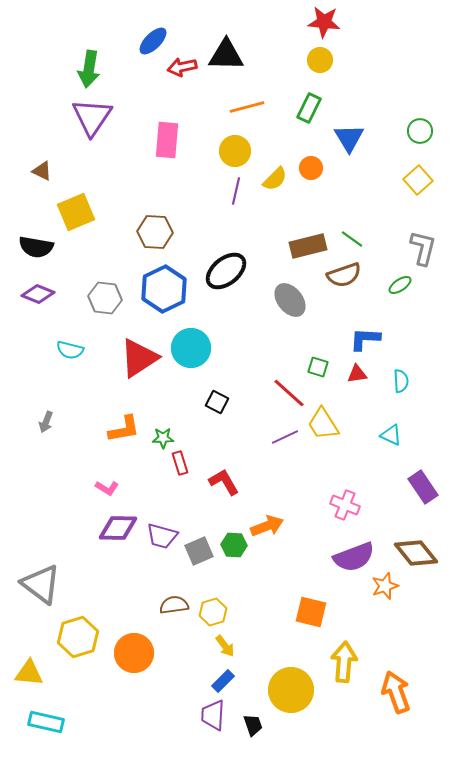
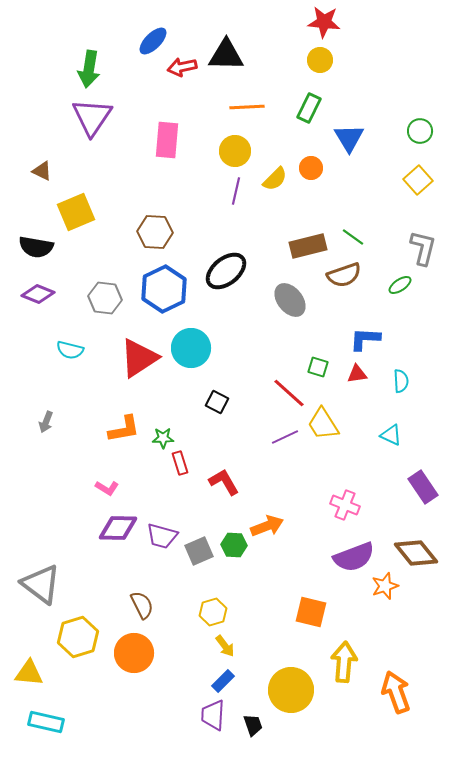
orange line at (247, 107): rotated 12 degrees clockwise
green line at (352, 239): moved 1 px right, 2 px up
brown semicircle at (174, 605): moved 32 px left; rotated 72 degrees clockwise
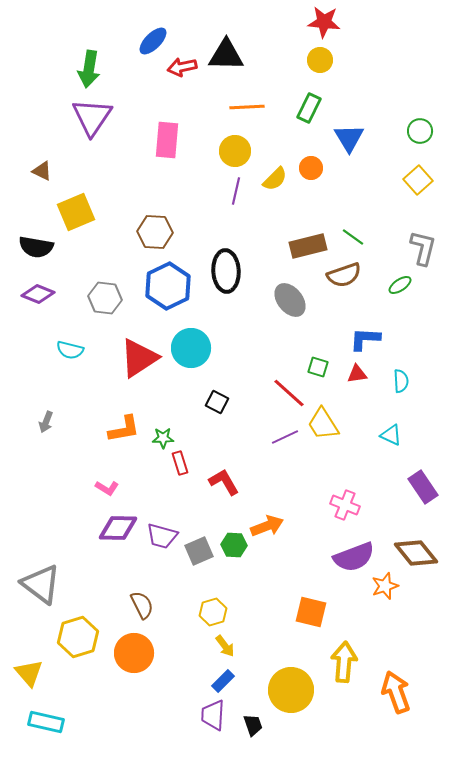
black ellipse at (226, 271): rotated 54 degrees counterclockwise
blue hexagon at (164, 289): moved 4 px right, 3 px up
yellow triangle at (29, 673): rotated 44 degrees clockwise
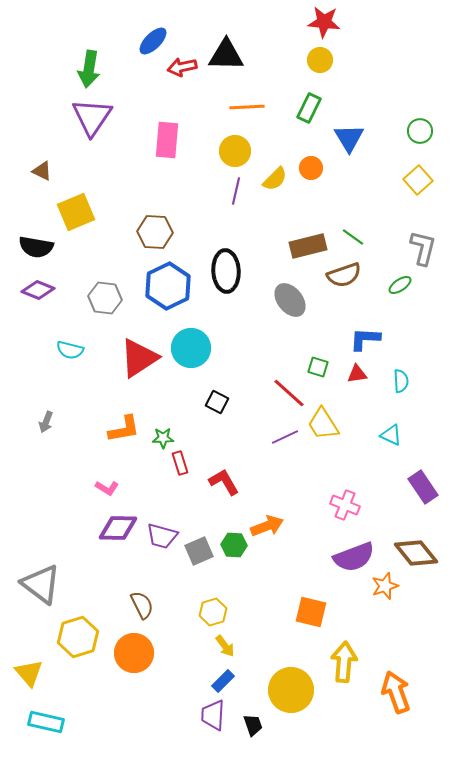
purple diamond at (38, 294): moved 4 px up
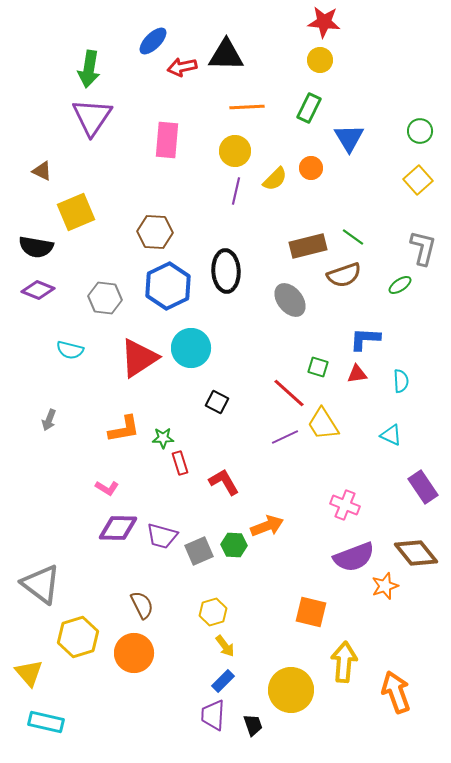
gray arrow at (46, 422): moved 3 px right, 2 px up
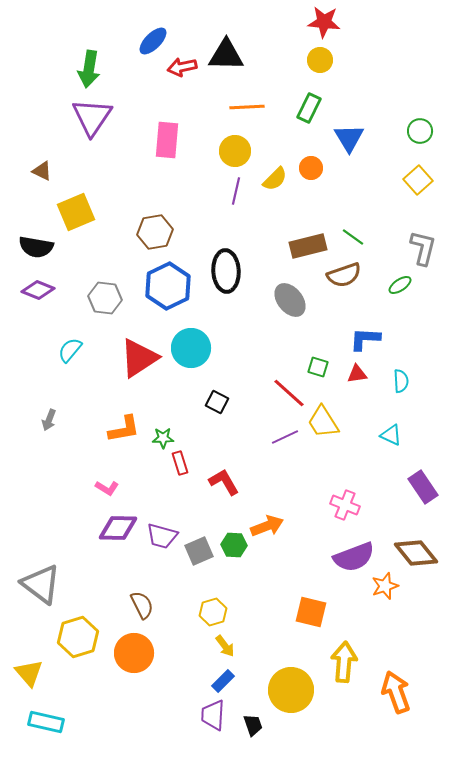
brown hexagon at (155, 232): rotated 12 degrees counterclockwise
cyan semicircle at (70, 350): rotated 116 degrees clockwise
yellow trapezoid at (323, 424): moved 2 px up
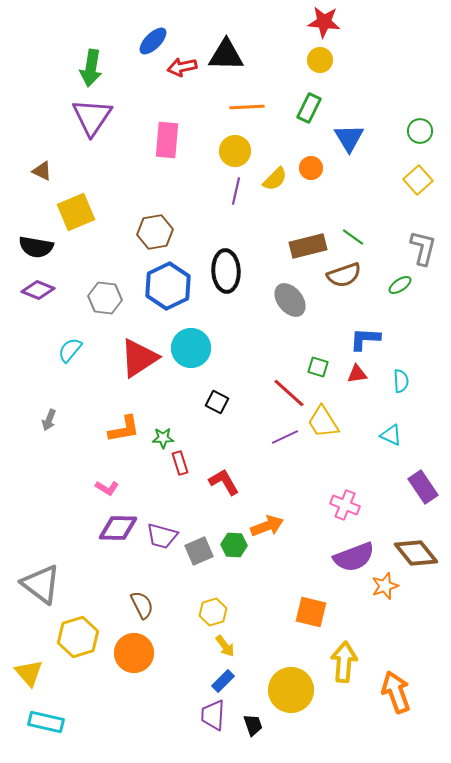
green arrow at (89, 69): moved 2 px right, 1 px up
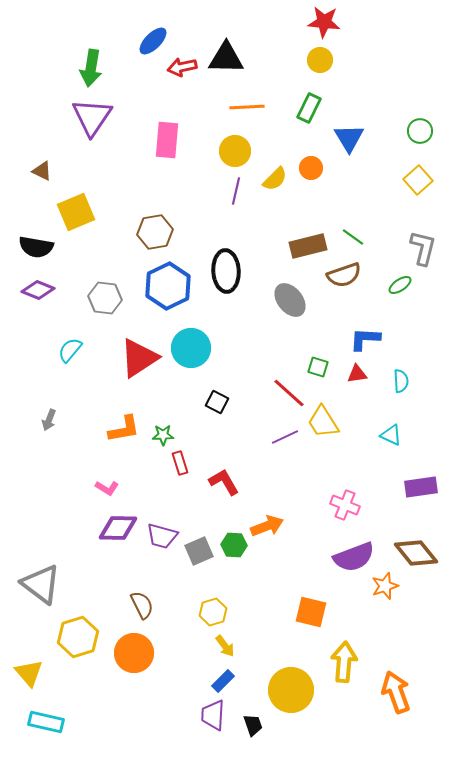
black triangle at (226, 55): moved 3 px down
green star at (163, 438): moved 3 px up
purple rectangle at (423, 487): moved 2 px left; rotated 64 degrees counterclockwise
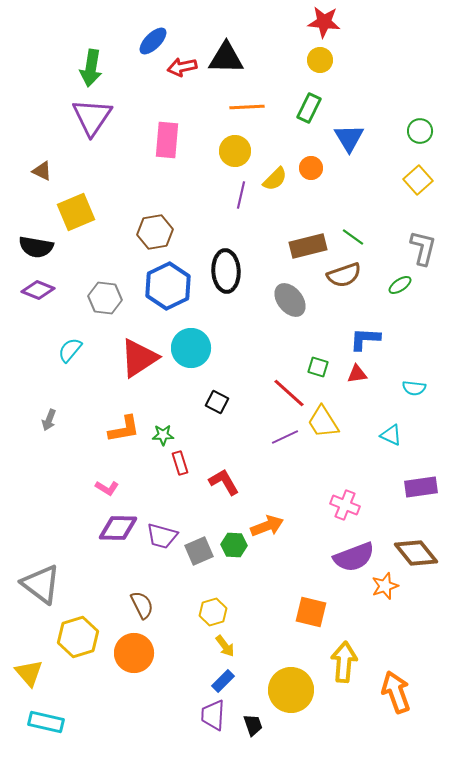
purple line at (236, 191): moved 5 px right, 4 px down
cyan semicircle at (401, 381): moved 13 px right, 7 px down; rotated 100 degrees clockwise
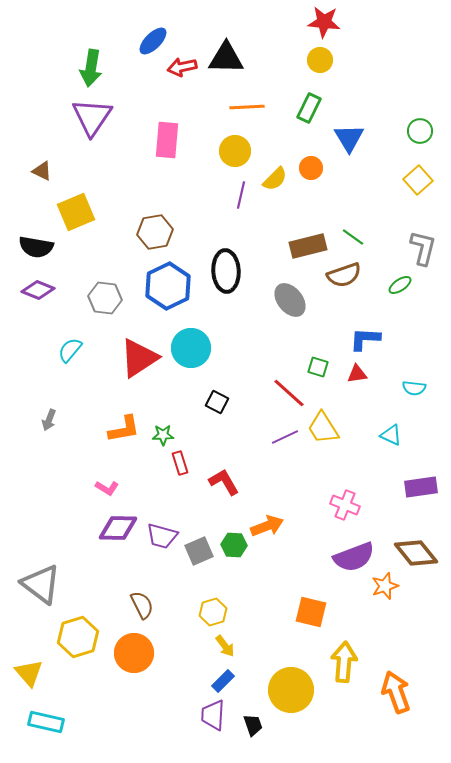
yellow trapezoid at (323, 422): moved 6 px down
